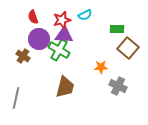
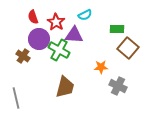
red star: moved 6 px left, 2 px down; rotated 24 degrees counterclockwise
purple triangle: moved 10 px right
gray line: rotated 25 degrees counterclockwise
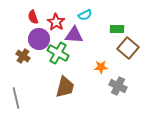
green cross: moved 1 px left, 3 px down
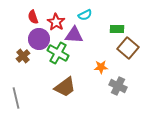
brown cross: rotated 16 degrees clockwise
brown trapezoid: rotated 40 degrees clockwise
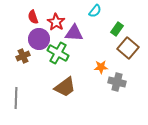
cyan semicircle: moved 10 px right, 4 px up; rotated 24 degrees counterclockwise
green rectangle: rotated 56 degrees counterclockwise
purple triangle: moved 2 px up
brown cross: rotated 16 degrees clockwise
gray cross: moved 1 px left, 4 px up; rotated 12 degrees counterclockwise
gray line: rotated 15 degrees clockwise
